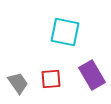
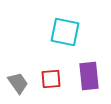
purple rectangle: moved 3 px left, 1 px down; rotated 24 degrees clockwise
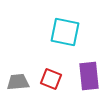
red square: rotated 25 degrees clockwise
gray trapezoid: moved 1 px up; rotated 60 degrees counterclockwise
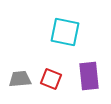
gray trapezoid: moved 2 px right, 3 px up
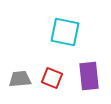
red square: moved 1 px right, 1 px up
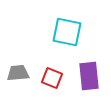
cyan square: moved 2 px right
gray trapezoid: moved 2 px left, 6 px up
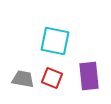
cyan square: moved 12 px left, 9 px down
gray trapezoid: moved 5 px right, 6 px down; rotated 15 degrees clockwise
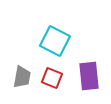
cyan square: rotated 16 degrees clockwise
gray trapezoid: moved 1 px left, 2 px up; rotated 90 degrees clockwise
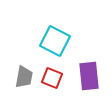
gray trapezoid: moved 2 px right
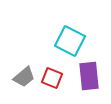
cyan square: moved 15 px right
gray trapezoid: rotated 40 degrees clockwise
